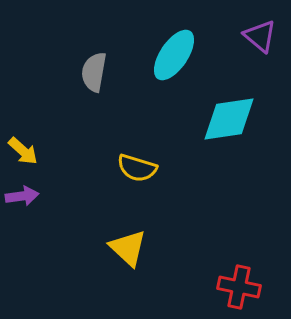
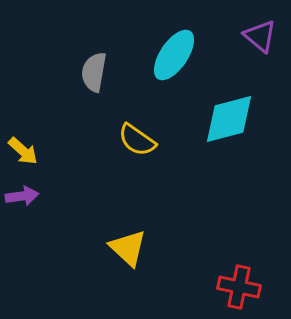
cyan diamond: rotated 6 degrees counterclockwise
yellow semicircle: moved 28 px up; rotated 18 degrees clockwise
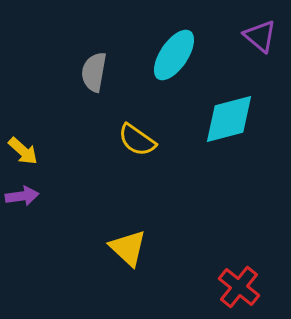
red cross: rotated 27 degrees clockwise
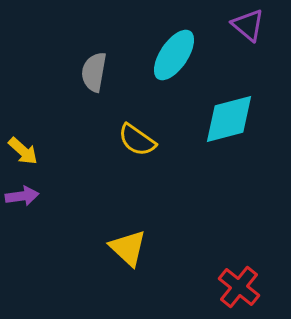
purple triangle: moved 12 px left, 11 px up
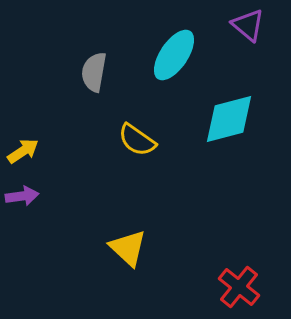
yellow arrow: rotated 76 degrees counterclockwise
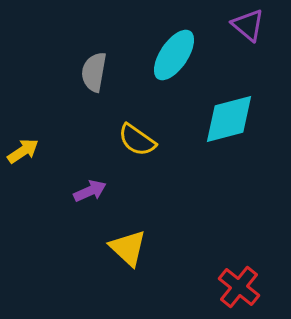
purple arrow: moved 68 px right, 5 px up; rotated 16 degrees counterclockwise
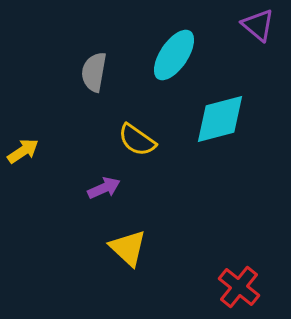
purple triangle: moved 10 px right
cyan diamond: moved 9 px left
purple arrow: moved 14 px right, 3 px up
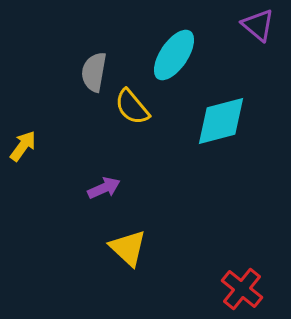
cyan diamond: moved 1 px right, 2 px down
yellow semicircle: moved 5 px left, 33 px up; rotated 15 degrees clockwise
yellow arrow: moved 5 px up; rotated 20 degrees counterclockwise
red cross: moved 3 px right, 2 px down
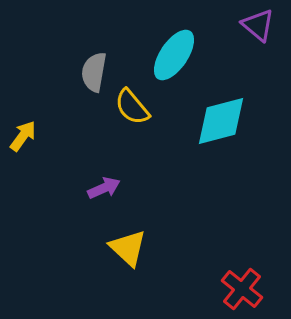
yellow arrow: moved 10 px up
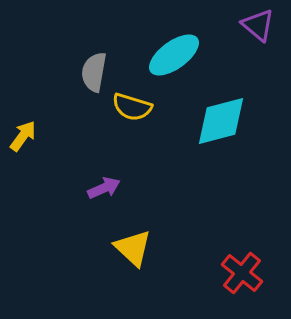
cyan ellipse: rotated 20 degrees clockwise
yellow semicircle: rotated 33 degrees counterclockwise
yellow triangle: moved 5 px right
red cross: moved 16 px up
